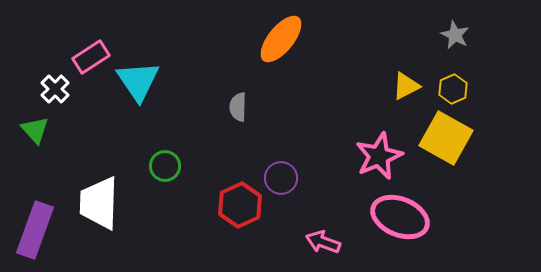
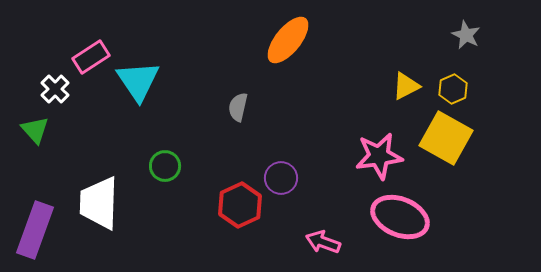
gray star: moved 11 px right
orange ellipse: moved 7 px right, 1 px down
gray semicircle: rotated 12 degrees clockwise
pink star: rotated 15 degrees clockwise
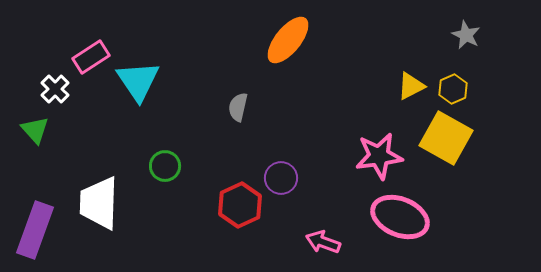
yellow triangle: moved 5 px right
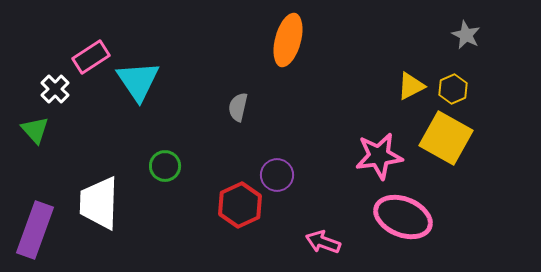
orange ellipse: rotated 24 degrees counterclockwise
purple circle: moved 4 px left, 3 px up
pink ellipse: moved 3 px right
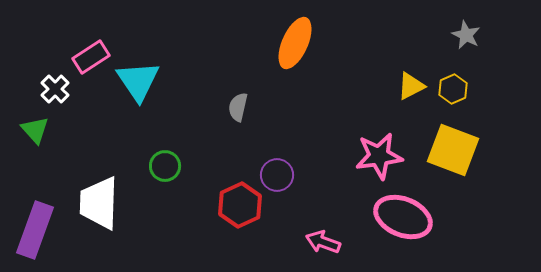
orange ellipse: moved 7 px right, 3 px down; rotated 9 degrees clockwise
yellow square: moved 7 px right, 12 px down; rotated 8 degrees counterclockwise
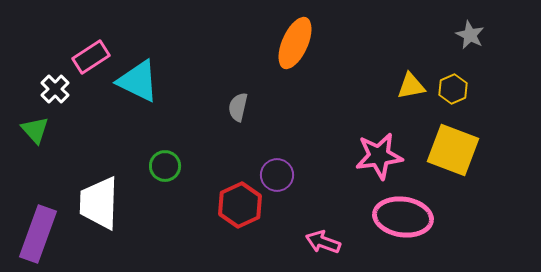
gray star: moved 4 px right
cyan triangle: rotated 30 degrees counterclockwise
yellow triangle: rotated 16 degrees clockwise
pink ellipse: rotated 14 degrees counterclockwise
purple rectangle: moved 3 px right, 4 px down
